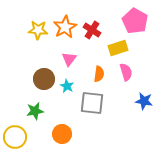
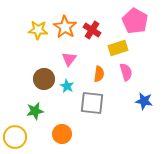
orange star: rotated 10 degrees counterclockwise
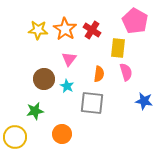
orange star: moved 2 px down
yellow rectangle: rotated 66 degrees counterclockwise
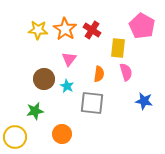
pink pentagon: moved 7 px right, 5 px down
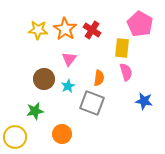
pink pentagon: moved 2 px left, 2 px up
yellow rectangle: moved 4 px right
orange semicircle: moved 4 px down
cyan star: moved 1 px right; rotated 16 degrees clockwise
gray square: rotated 15 degrees clockwise
